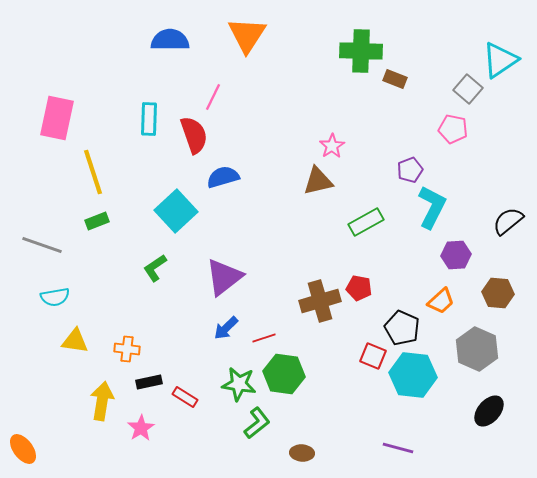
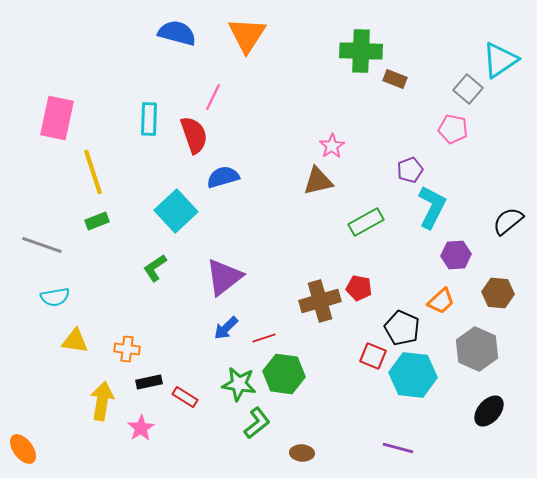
blue semicircle at (170, 40): moved 7 px right, 7 px up; rotated 15 degrees clockwise
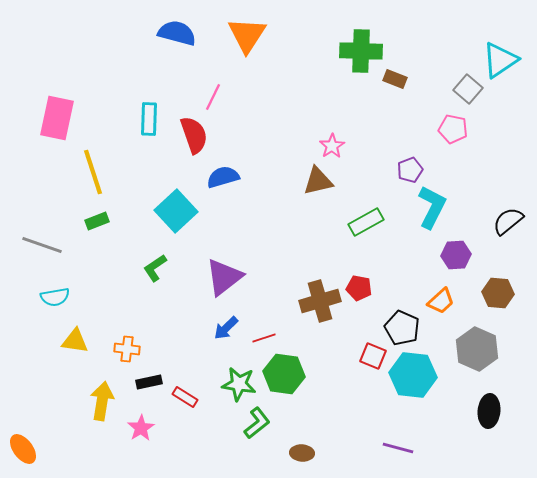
black ellipse at (489, 411): rotated 36 degrees counterclockwise
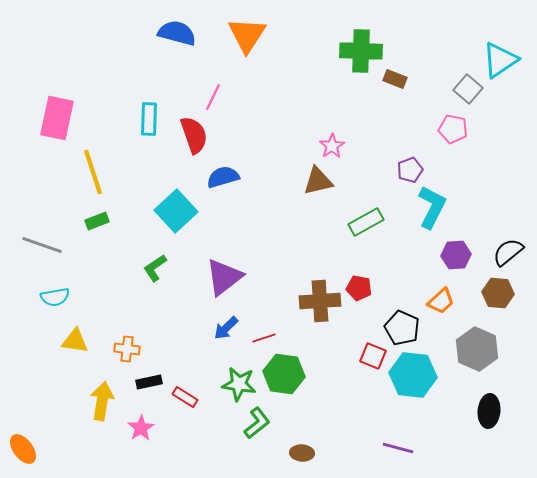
black semicircle at (508, 221): moved 31 px down
brown cross at (320, 301): rotated 12 degrees clockwise
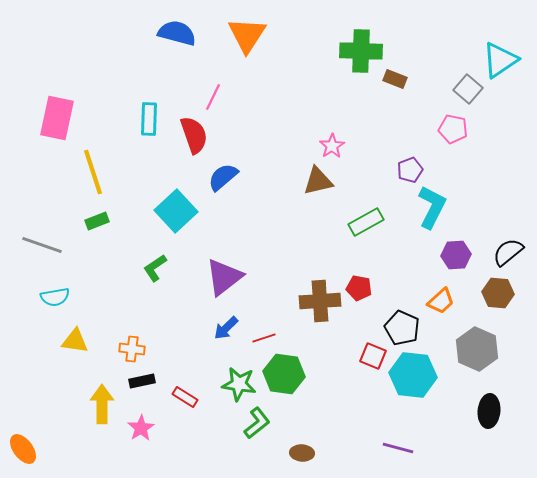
blue semicircle at (223, 177): rotated 24 degrees counterclockwise
orange cross at (127, 349): moved 5 px right
black rectangle at (149, 382): moved 7 px left, 1 px up
yellow arrow at (102, 401): moved 3 px down; rotated 9 degrees counterclockwise
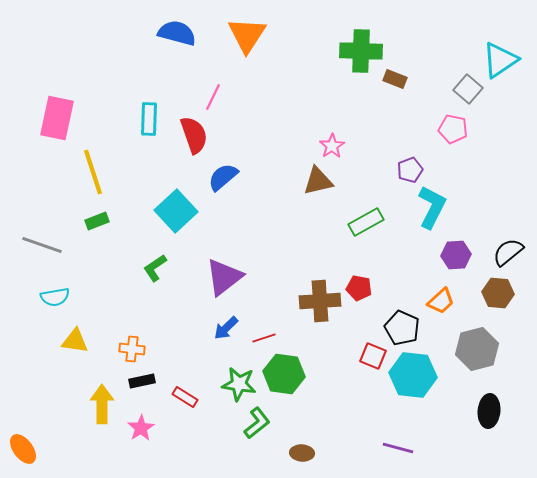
gray hexagon at (477, 349): rotated 21 degrees clockwise
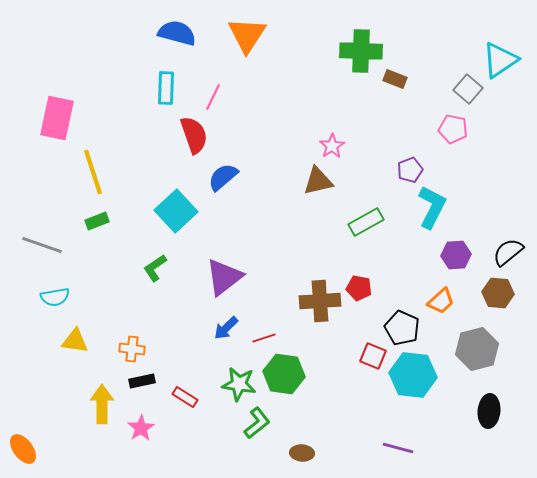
cyan rectangle at (149, 119): moved 17 px right, 31 px up
